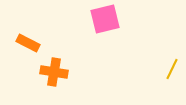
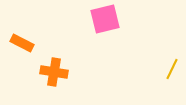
orange rectangle: moved 6 px left
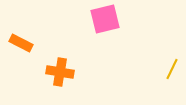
orange rectangle: moved 1 px left
orange cross: moved 6 px right
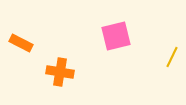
pink square: moved 11 px right, 17 px down
yellow line: moved 12 px up
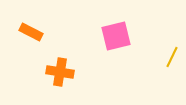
orange rectangle: moved 10 px right, 11 px up
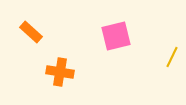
orange rectangle: rotated 15 degrees clockwise
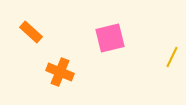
pink square: moved 6 px left, 2 px down
orange cross: rotated 12 degrees clockwise
